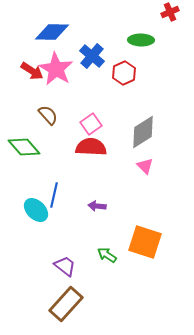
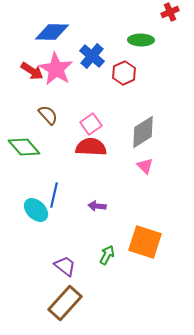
green arrow: rotated 84 degrees clockwise
brown rectangle: moved 1 px left, 1 px up
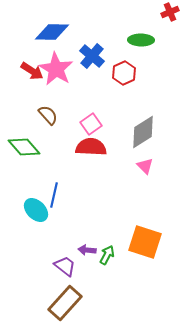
purple arrow: moved 10 px left, 44 px down
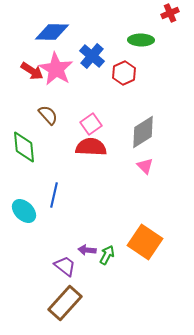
red cross: moved 1 px down
green diamond: rotated 36 degrees clockwise
cyan ellipse: moved 12 px left, 1 px down
orange square: rotated 16 degrees clockwise
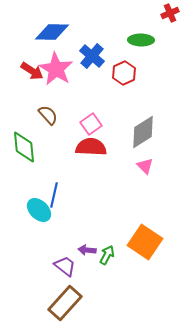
cyan ellipse: moved 15 px right, 1 px up
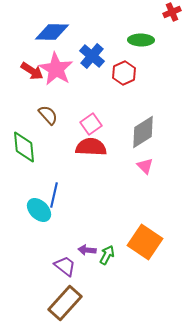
red cross: moved 2 px right, 1 px up
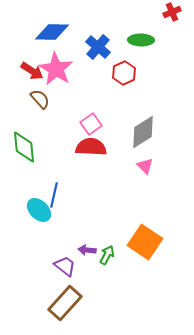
blue cross: moved 6 px right, 9 px up
brown semicircle: moved 8 px left, 16 px up
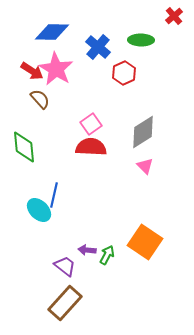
red cross: moved 2 px right, 4 px down; rotated 18 degrees counterclockwise
